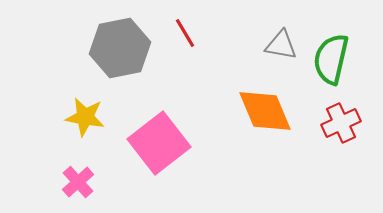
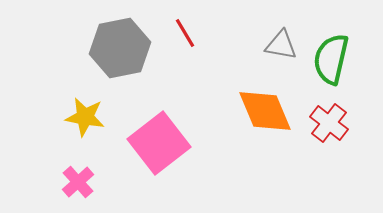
red cross: moved 12 px left; rotated 27 degrees counterclockwise
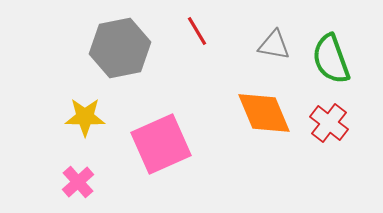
red line: moved 12 px right, 2 px up
gray triangle: moved 7 px left
green semicircle: rotated 33 degrees counterclockwise
orange diamond: moved 1 px left, 2 px down
yellow star: rotated 9 degrees counterclockwise
pink square: moved 2 px right, 1 px down; rotated 14 degrees clockwise
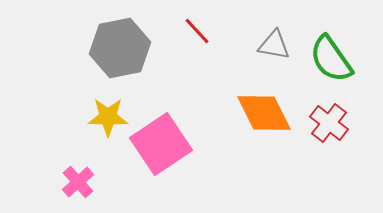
red line: rotated 12 degrees counterclockwise
green semicircle: rotated 15 degrees counterclockwise
orange diamond: rotated 4 degrees counterclockwise
yellow star: moved 23 px right
pink square: rotated 10 degrees counterclockwise
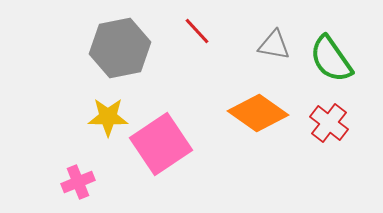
orange diamond: moved 6 px left; rotated 28 degrees counterclockwise
pink cross: rotated 20 degrees clockwise
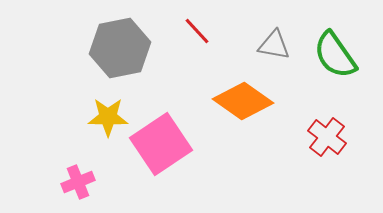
green semicircle: moved 4 px right, 4 px up
orange diamond: moved 15 px left, 12 px up
red cross: moved 2 px left, 14 px down
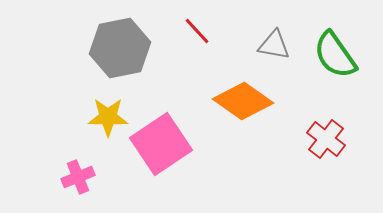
red cross: moved 1 px left, 2 px down
pink cross: moved 5 px up
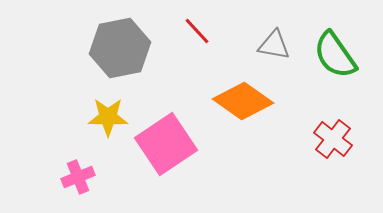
red cross: moved 7 px right
pink square: moved 5 px right
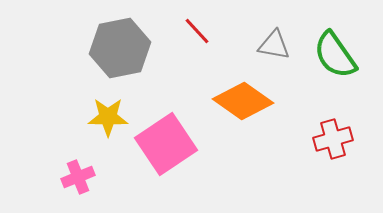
red cross: rotated 36 degrees clockwise
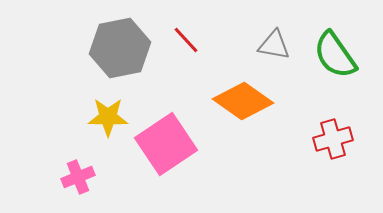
red line: moved 11 px left, 9 px down
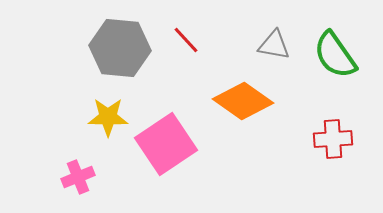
gray hexagon: rotated 16 degrees clockwise
red cross: rotated 12 degrees clockwise
